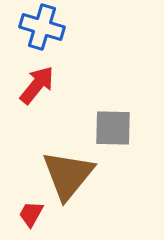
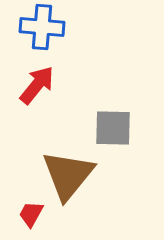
blue cross: rotated 12 degrees counterclockwise
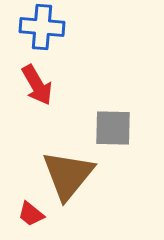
red arrow: rotated 111 degrees clockwise
red trapezoid: rotated 80 degrees counterclockwise
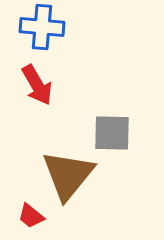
gray square: moved 1 px left, 5 px down
red trapezoid: moved 2 px down
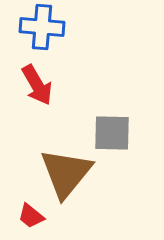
brown triangle: moved 2 px left, 2 px up
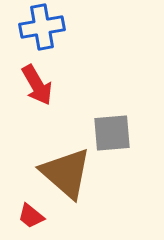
blue cross: rotated 15 degrees counterclockwise
gray square: rotated 6 degrees counterclockwise
brown triangle: rotated 28 degrees counterclockwise
